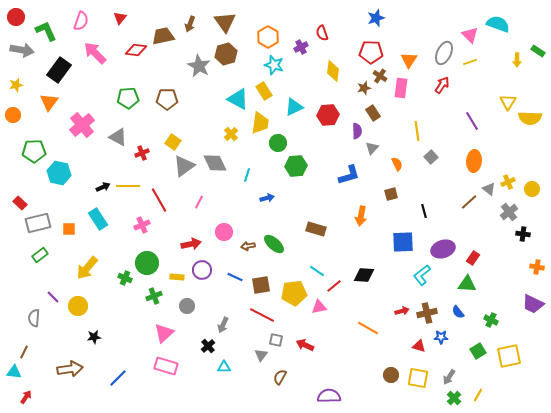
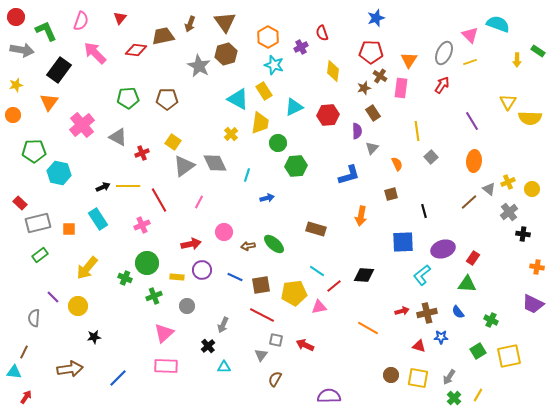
pink rectangle at (166, 366): rotated 15 degrees counterclockwise
brown semicircle at (280, 377): moved 5 px left, 2 px down
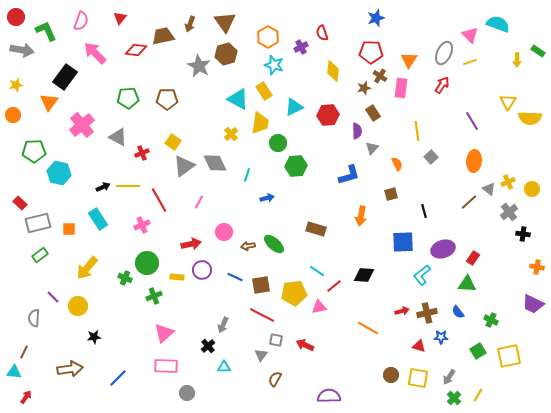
black rectangle at (59, 70): moved 6 px right, 7 px down
gray circle at (187, 306): moved 87 px down
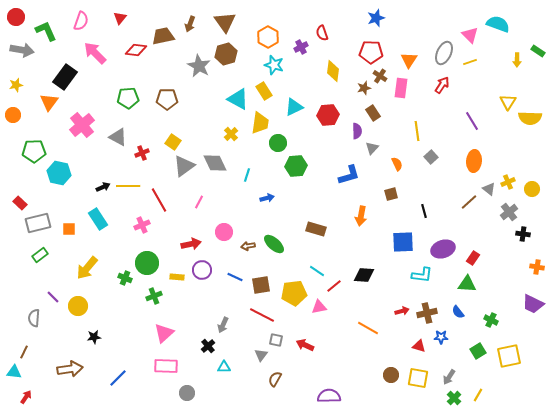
cyan L-shape at (422, 275): rotated 135 degrees counterclockwise
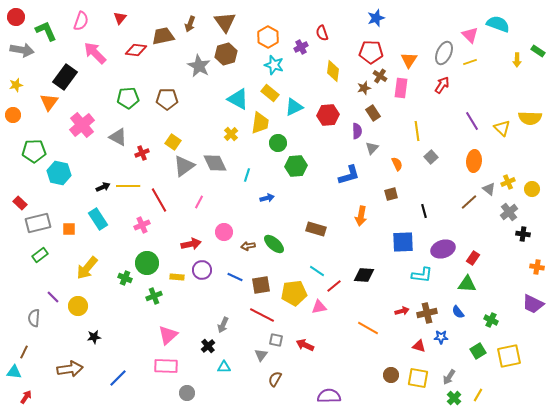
yellow rectangle at (264, 91): moved 6 px right, 2 px down; rotated 18 degrees counterclockwise
yellow triangle at (508, 102): moved 6 px left, 26 px down; rotated 18 degrees counterclockwise
pink triangle at (164, 333): moved 4 px right, 2 px down
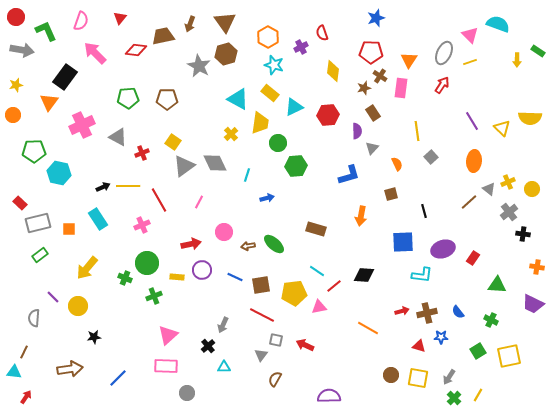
pink cross at (82, 125): rotated 15 degrees clockwise
green triangle at (467, 284): moved 30 px right, 1 px down
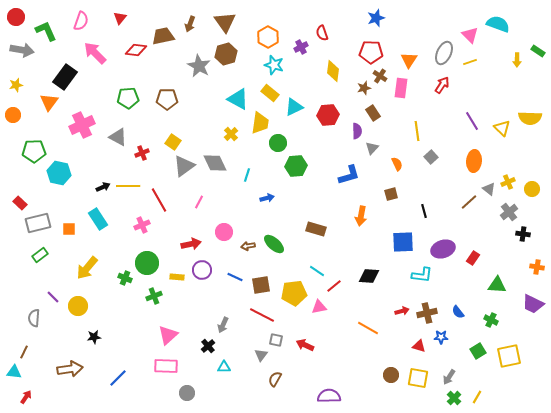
black diamond at (364, 275): moved 5 px right, 1 px down
yellow line at (478, 395): moved 1 px left, 2 px down
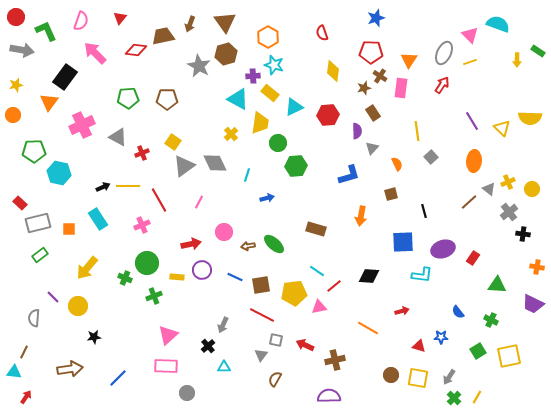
purple cross at (301, 47): moved 48 px left, 29 px down; rotated 24 degrees clockwise
brown cross at (427, 313): moved 92 px left, 47 px down
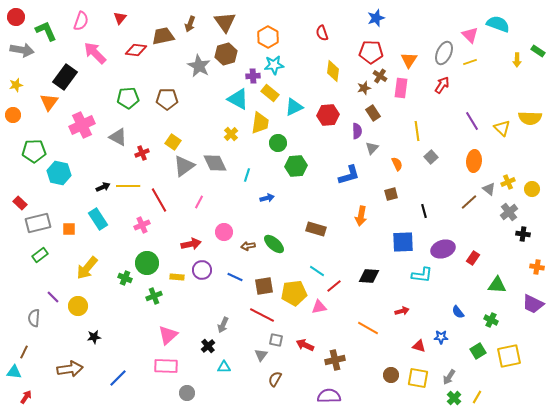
cyan star at (274, 65): rotated 24 degrees counterclockwise
brown square at (261, 285): moved 3 px right, 1 px down
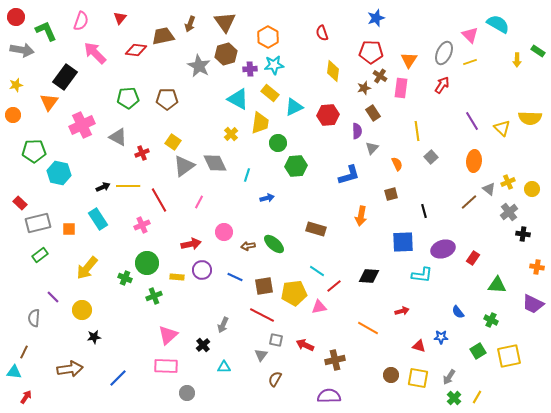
cyan semicircle at (498, 24): rotated 10 degrees clockwise
purple cross at (253, 76): moved 3 px left, 7 px up
yellow circle at (78, 306): moved 4 px right, 4 px down
black cross at (208, 346): moved 5 px left, 1 px up
